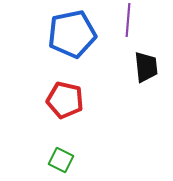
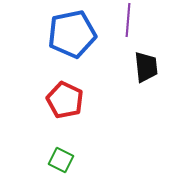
red pentagon: rotated 12 degrees clockwise
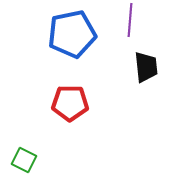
purple line: moved 2 px right
red pentagon: moved 5 px right, 3 px down; rotated 24 degrees counterclockwise
green square: moved 37 px left
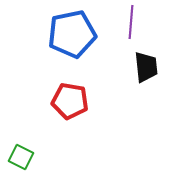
purple line: moved 1 px right, 2 px down
red pentagon: moved 2 px up; rotated 9 degrees clockwise
green square: moved 3 px left, 3 px up
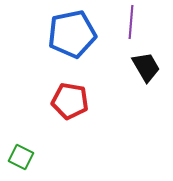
black trapezoid: rotated 24 degrees counterclockwise
